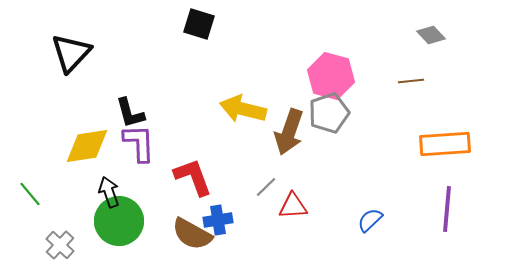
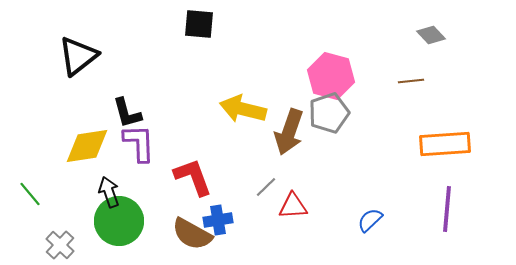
black square: rotated 12 degrees counterclockwise
black triangle: moved 7 px right, 3 px down; rotated 9 degrees clockwise
black L-shape: moved 3 px left
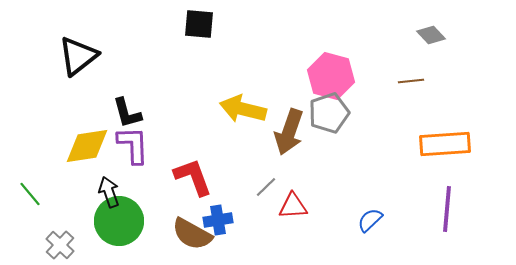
purple L-shape: moved 6 px left, 2 px down
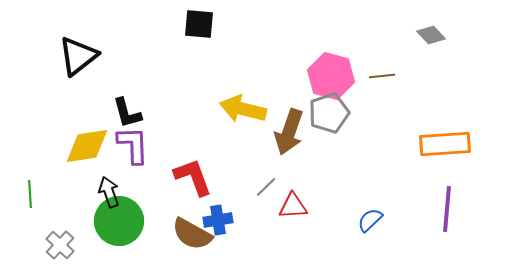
brown line: moved 29 px left, 5 px up
green line: rotated 36 degrees clockwise
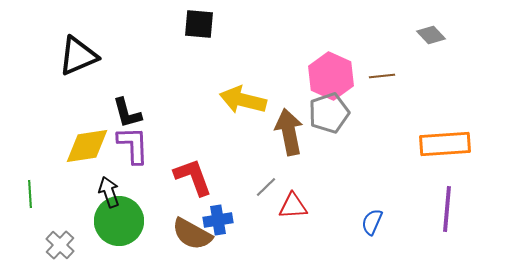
black triangle: rotated 15 degrees clockwise
pink hexagon: rotated 9 degrees clockwise
yellow arrow: moved 9 px up
brown arrow: rotated 150 degrees clockwise
blue semicircle: moved 2 px right, 2 px down; rotated 24 degrees counterclockwise
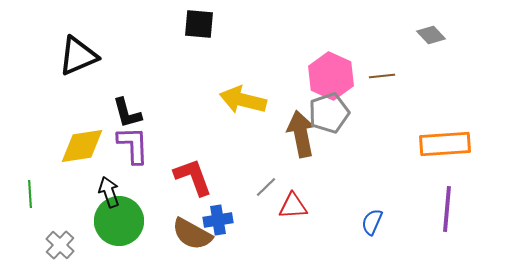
brown arrow: moved 12 px right, 2 px down
yellow diamond: moved 5 px left
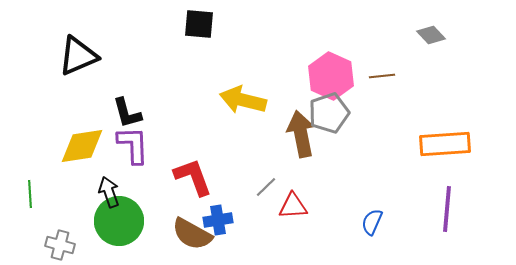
gray cross: rotated 28 degrees counterclockwise
